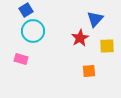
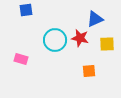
blue square: rotated 24 degrees clockwise
blue triangle: rotated 24 degrees clockwise
cyan circle: moved 22 px right, 9 px down
red star: rotated 30 degrees counterclockwise
yellow square: moved 2 px up
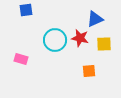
yellow square: moved 3 px left
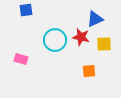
red star: moved 1 px right, 1 px up
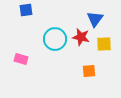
blue triangle: rotated 30 degrees counterclockwise
cyan circle: moved 1 px up
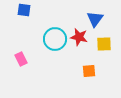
blue square: moved 2 px left; rotated 16 degrees clockwise
red star: moved 2 px left
pink rectangle: rotated 48 degrees clockwise
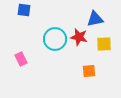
blue triangle: rotated 42 degrees clockwise
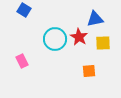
blue square: rotated 24 degrees clockwise
red star: rotated 18 degrees clockwise
yellow square: moved 1 px left, 1 px up
pink rectangle: moved 1 px right, 2 px down
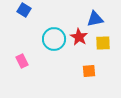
cyan circle: moved 1 px left
